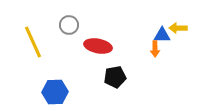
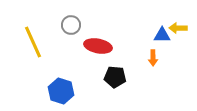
gray circle: moved 2 px right
orange arrow: moved 2 px left, 9 px down
black pentagon: rotated 15 degrees clockwise
blue hexagon: moved 6 px right, 1 px up; rotated 20 degrees clockwise
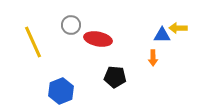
red ellipse: moved 7 px up
blue hexagon: rotated 20 degrees clockwise
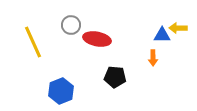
red ellipse: moved 1 px left
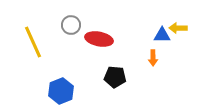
red ellipse: moved 2 px right
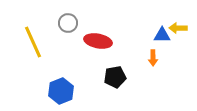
gray circle: moved 3 px left, 2 px up
red ellipse: moved 1 px left, 2 px down
black pentagon: rotated 15 degrees counterclockwise
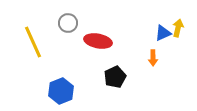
yellow arrow: rotated 102 degrees clockwise
blue triangle: moved 1 px right, 2 px up; rotated 24 degrees counterclockwise
black pentagon: rotated 15 degrees counterclockwise
